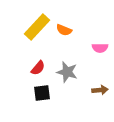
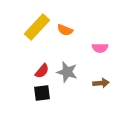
orange semicircle: moved 1 px right
red semicircle: moved 4 px right, 3 px down
brown arrow: moved 1 px right, 7 px up
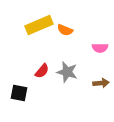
yellow rectangle: moved 2 px right, 2 px up; rotated 24 degrees clockwise
black square: moved 23 px left; rotated 18 degrees clockwise
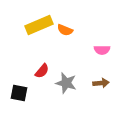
pink semicircle: moved 2 px right, 2 px down
gray star: moved 1 px left, 11 px down
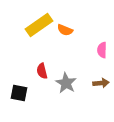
yellow rectangle: rotated 12 degrees counterclockwise
pink semicircle: rotated 91 degrees clockwise
red semicircle: rotated 126 degrees clockwise
gray star: rotated 15 degrees clockwise
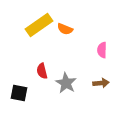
orange semicircle: moved 1 px up
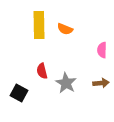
yellow rectangle: rotated 56 degrees counterclockwise
black square: rotated 18 degrees clockwise
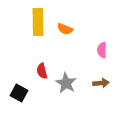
yellow rectangle: moved 1 px left, 3 px up
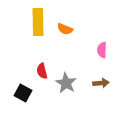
black square: moved 4 px right
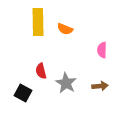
red semicircle: moved 1 px left
brown arrow: moved 1 px left, 3 px down
